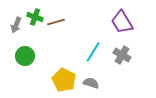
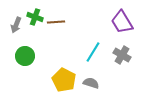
brown line: rotated 12 degrees clockwise
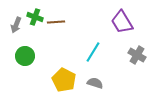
gray cross: moved 15 px right
gray semicircle: moved 4 px right
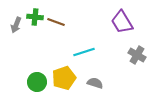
green cross: rotated 14 degrees counterclockwise
brown line: rotated 24 degrees clockwise
cyan line: moved 9 px left; rotated 40 degrees clockwise
green circle: moved 12 px right, 26 px down
yellow pentagon: moved 2 px up; rotated 25 degrees clockwise
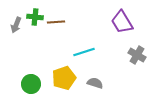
brown line: rotated 24 degrees counterclockwise
green circle: moved 6 px left, 2 px down
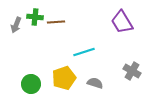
gray cross: moved 5 px left, 16 px down
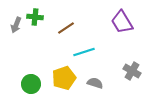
brown line: moved 10 px right, 6 px down; rotated 30 degrees counterclockwise
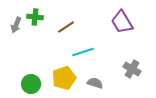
brown line: moved 1 px up
cyan line: moved 1 px left
gray cross: moved 2 px up
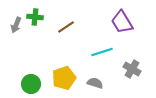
cyan line: moved 19 px right
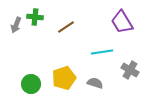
cyan line: rotated 10 degrees clockwise
gray cross: moved 2 px left, 1 px down
